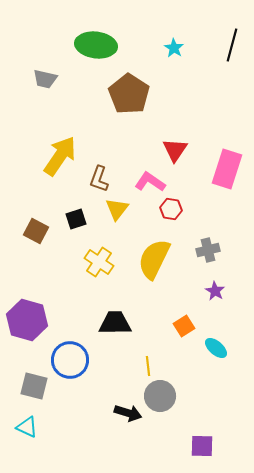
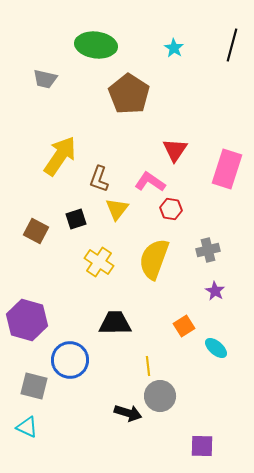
yellow semicircle: rotated 6 degrees counterclockwise
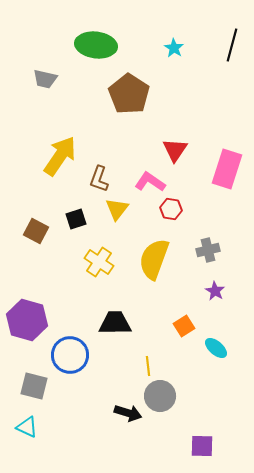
blue circle: moved 5 px up
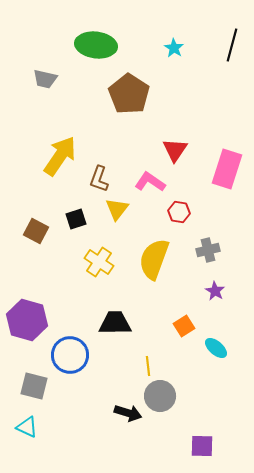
red hexagon: moved 8 px right, 3 px down
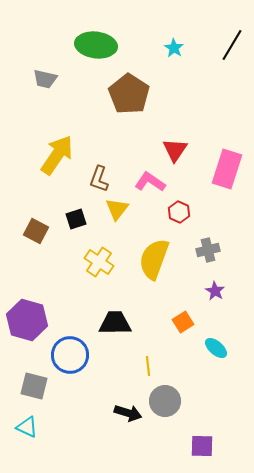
black line: rotated 16 degrees clockwise
yellow arrow: moved 3 px left, 1 px up
red hexagon: rotated 15 degrees clockwise
orange square: moved 1 px left, 4 px up
gray circle: moved 5 px right, 5 px down
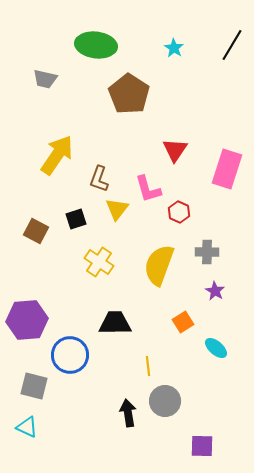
pink L-shape: moved 2 px left, 7 px down; rotated 140 degrees counterclockwise
gray cross: moved 1 px left, 2 px down; rotated 15 degrees clockwise
yellow semicircle: moved 5 px right, 6 px down
purple hexagon: rotated 21 degrees counterclockwise
black arrow: rotated 116 degrees counterclockwise
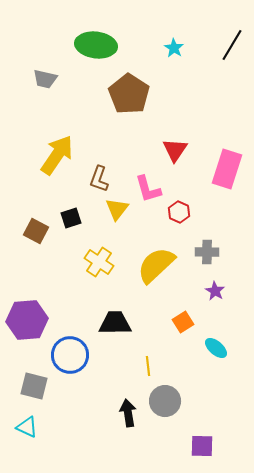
black square: moved 5 px left, 1 px up
yellow semicircle: moved 3 px left; rotated 27 degrees clockwise
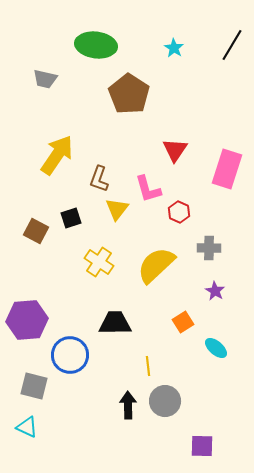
gray cross: moved 2 px right, 4 px up
black arrow: moved 8 px up; rotated 8 degrees clockwise
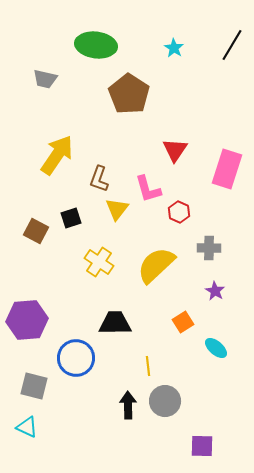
blue circle: moved 6 px right, 3 px down
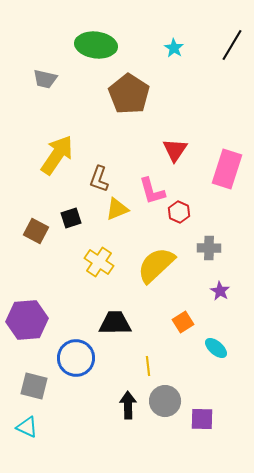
pink L-shape: moved 4 px right, 2 px down
yellow triangle: rotated 30 degrees clockwise
purple star: moved 5 px right
purple square: moved 27 px up
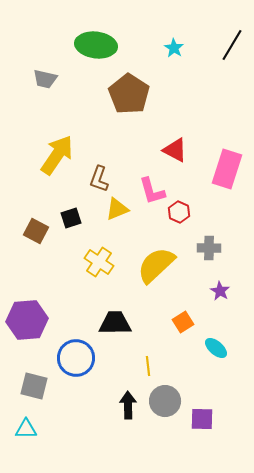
red triangle: rotated 36 degrees counterclockwise
cyan triangle: moved 1 px left, 2 px down; rotated 25 degrees counterclockwise
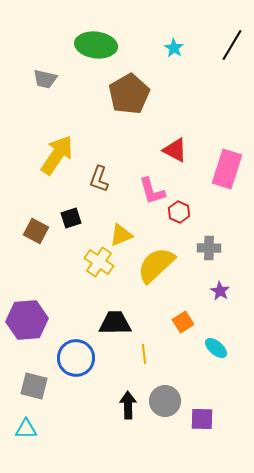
brown pentagon: rotated 9 degrees clockwise
yellow triangle: moved 4 px right, 26 px down
yellow line: moved 4 px left, 12 px up
